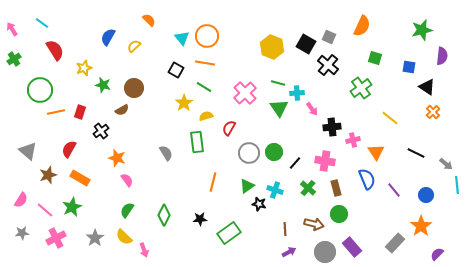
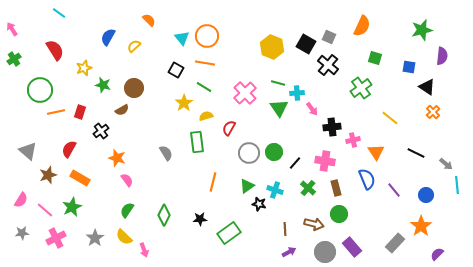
cyan line at (42, 23): moved 17 px right, 10 px up
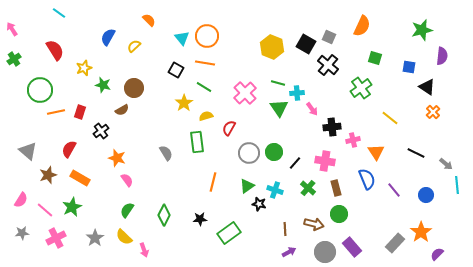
orange star at (421, 226): moved 6 px down
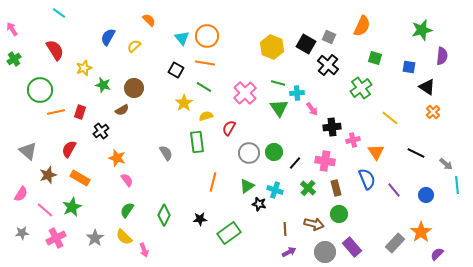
pink semicircle at (21, 200): moved 6 px up
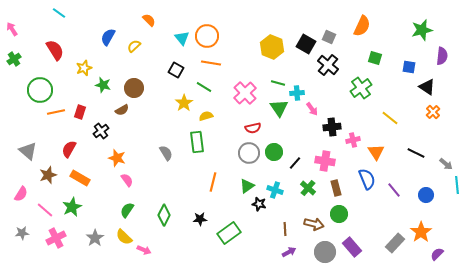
orange line at (205, 63): moved 6 px right
red semicircle at (229, 128): moved 24 px right; rotated 133 degrees counterclockwise
pink arrow at (144, 250): rotated 48 degrees counterclockwise
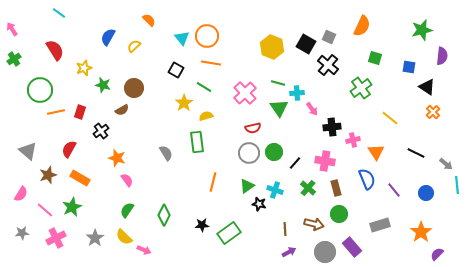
blue circle at (426, 195): moved 2 px up
black star at (200, 219): moved 2 px right, 6 px down
gray rectangle at (395, 243): moved 15 px left, 18 px up; rotated 30 degrees clockwise
